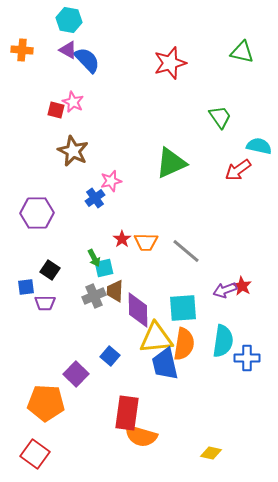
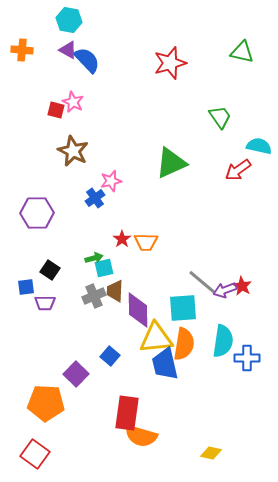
gray line at (186, 251): moved 16 px right, 31 px down
green arrow at (94, 258): rotated 78 degrees counterclockwise
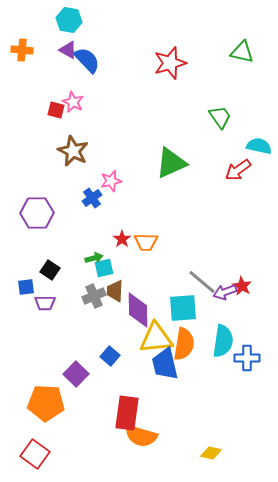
blue cross at (95, 198): moved 3 px left
purple arrow at (225, 290): moved 2 px down
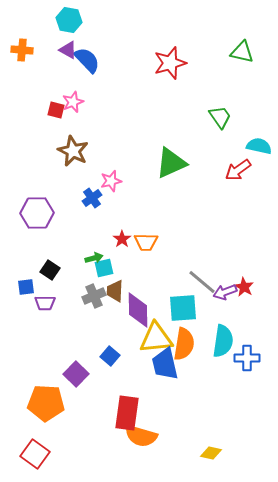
pink star at (73, 102): rotated 25 degrees clockwise
red star at (242, 286): moved 2 px right, 1 px down
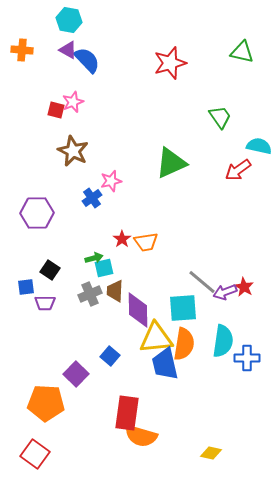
orange trapezoid at (146, 242): rotated 10 degrees counterclockwise
gray cross at (94, 296): moved 4 px left, 2 px up
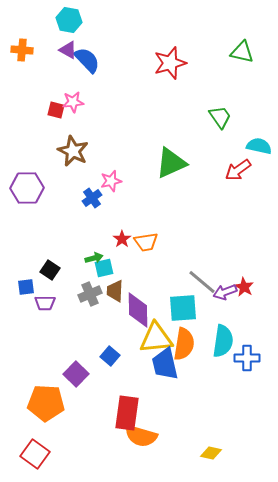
pink star at (73, 102): rotated 15 degrees clockwise
purple hexagon at (37, 213): moved 10 px left, 25 px up
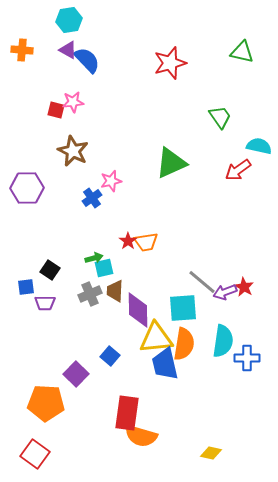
cyan hexagon at (69, 20): rotated 20 degrees counterclockwise
red star at (122, 239): moved 6 px right, 2 px down
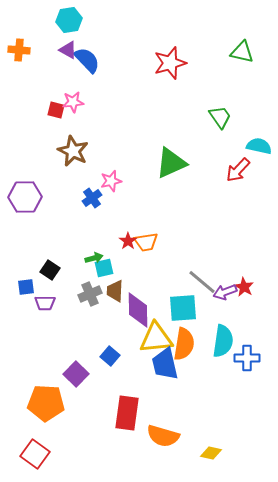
orange cross at (22, 50): moved 3 px left
red arrow at (238, 170): rotated 12 degrees counterclockwise
purple hexagon at (27, 188): moved 2 px left, 9 px down
orange semicircle at (141, 436): moved 22 px right
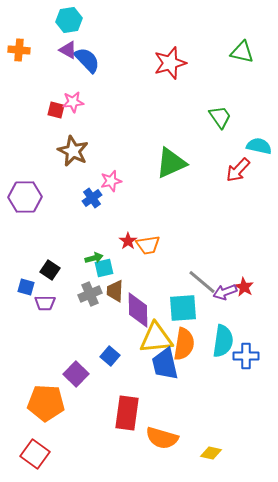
orange trapezoid at (146, 242): moved 2 px right, 3 px down
blue square at (26, 287): rotated 24 degrees clockwise
blue cross at (247, 358): moved 1 px left, 2 px up
orange semicircle at (163, 436): moved 1 px left, 2 px down
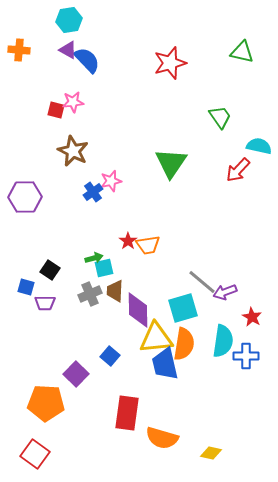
green triangle at (171, 163): rotated 32 degrees counterclockwise
blue cross at (92, 198): moved 1 px right, 6 px up
red star at (244, 287): moved 8 px right, 30 px down
cyan square at (183, 308): rotated 12 degrees counterclockwise
